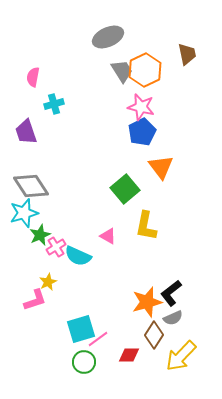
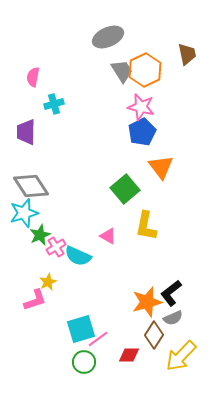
purple trapezoid: rotated 20 degrees clockwise
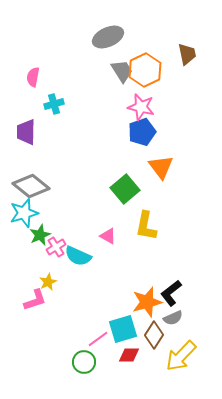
blue pentagon: rotated 8 degrees clockwise
gray diamond: rotated 18 degrees counterclockwise
cyan square: moved 42 px right
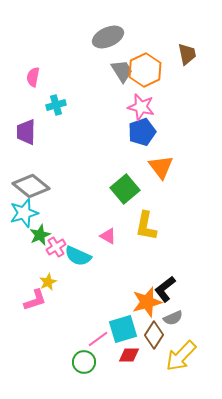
cyan cross: moved 2 px right, 1 px down
black L-shape: moved 6 px left, 4 px up
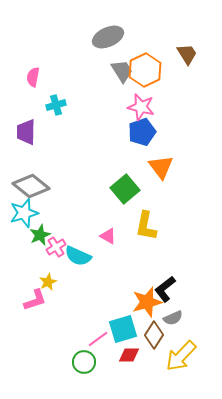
brown trapezoid: rotated 20 degrees counterclockwise
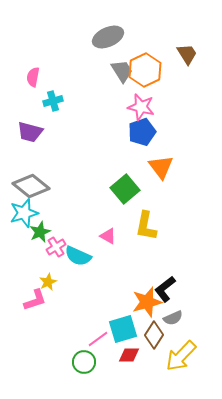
cyan cross: moved 3 px left, 4 px up
purple trapezoid: moved 4 px right; rotated 76 degrees counterclockwise
green star: moved 3 px up
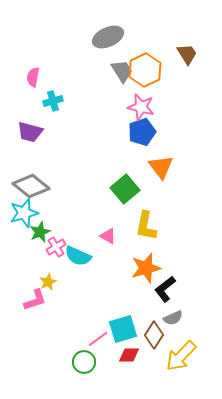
orange star: moved 1 px left, 34 px up
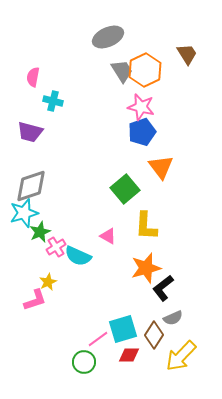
cyan cross: rotated 30 degrees clockwise
gray diamond: rotated 57 degrees counterclockwise
yellow L-shape: rotated 8 degrees counterclockwise
black L-shape: moved 2 px left, 1 px up
